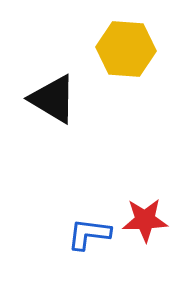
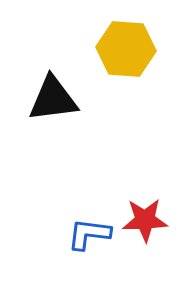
black triangle: rotated 38 degrees counterclockwise
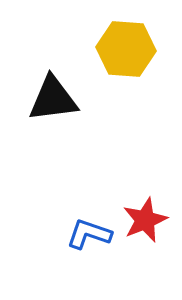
red star: rotated 21 degrees counterclockwise
blue L-shape: rotated 12 degrees clockwise
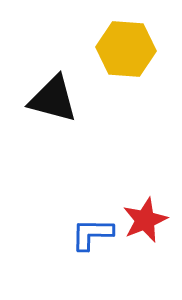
black triangle: rotated 22 degrees clockwise
blue L-shape: moved 3 px right; rotated 18 degrees counterclockwise
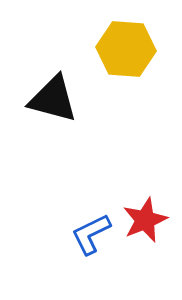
blue L-shape: moved 1 px left; rotated 27 degrees counterclockwise
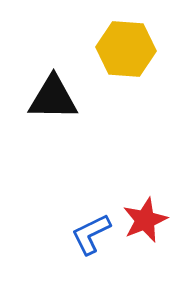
black triangle: moved 1 px up; rotated 14 degrees counterclockwise
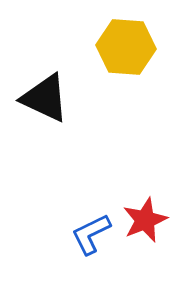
yellow hexagon: moved 2 px up
black triangle: moved 8 px left; rotated 24 degrees clockwise
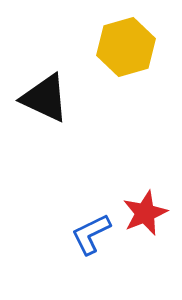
yellow hexagon: rotated 20 degrees counterclockwise
red star: moved 7 px up
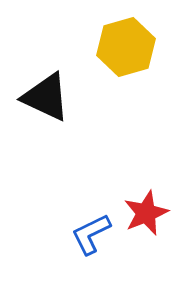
black triangle: moved 1 px right, 1 px up
red star: moved 1 px right
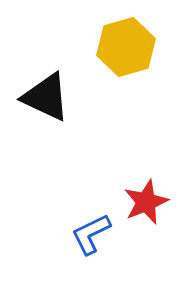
red star: moved 11 px up
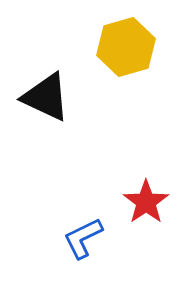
red star: rotated 12 degrees counterclockwise
blue L-shape: moved 8 px left, 4 px down
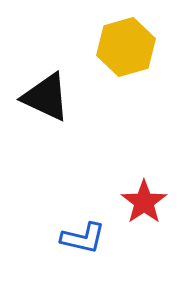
red star: moved 2 px left
blue L-shape: rotated 141 degrees counterclockwise
